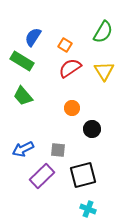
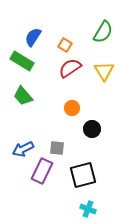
gray square: moved 1 px left, 2 px up
purple rectangle: moved 5 px up; rotated 20 degrees counterclockwise
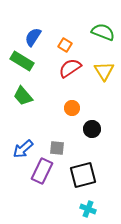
green semicircle: rotated 100 degrees counterclockwise
blue arrow: rotated 15 degrees counterclockwise
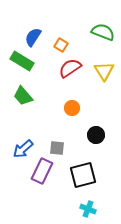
orange square: moved 4 px left
black circle: moved 4 px right, 6 px down
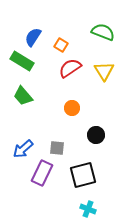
purple rectangle: moved 2 px down
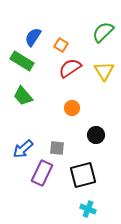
green semicircle: rotated 65 degrees counterclockwise
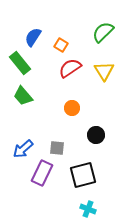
green rectangle: moved 2 px left, 2 px down; rotated 20 degrees clockwise
